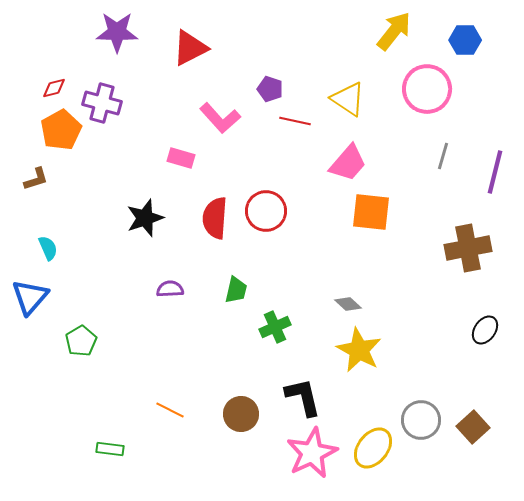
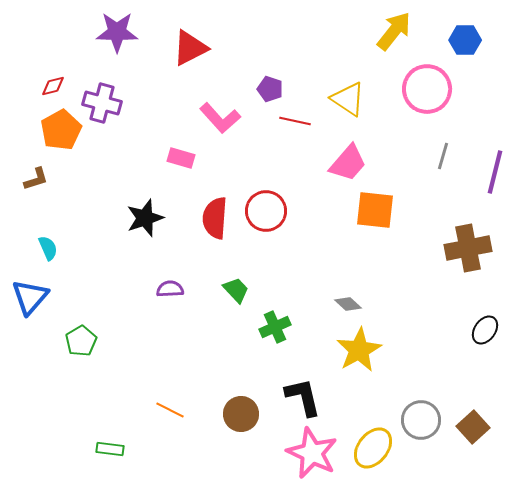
red diamond: moved 1 px left, 2 px up
orange square: moved 4 px right, 2 px up
green trapezoid: rotated 56 degrees counterclockwise
yellow star: rotated 15 degrees clockwise
pink star: rotated 21 degrees counterclockwise
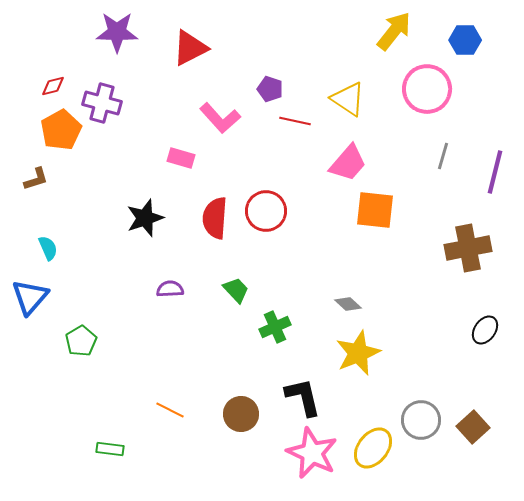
yellow star: moved 1 px left, 3 px down; rotated 6 degrees clockwise
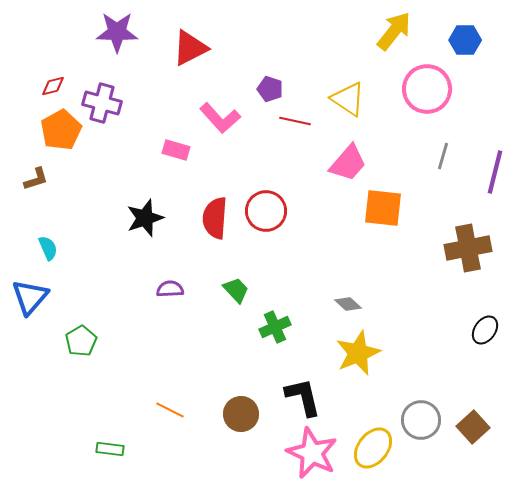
pink rectangle: moved 5 px left, 8 px up
orange square: moved 8 px right, 2 px up
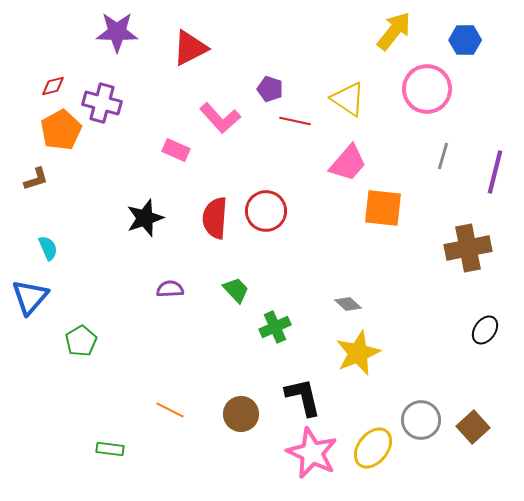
pink rectangle: rotated 8 degrees clockwise
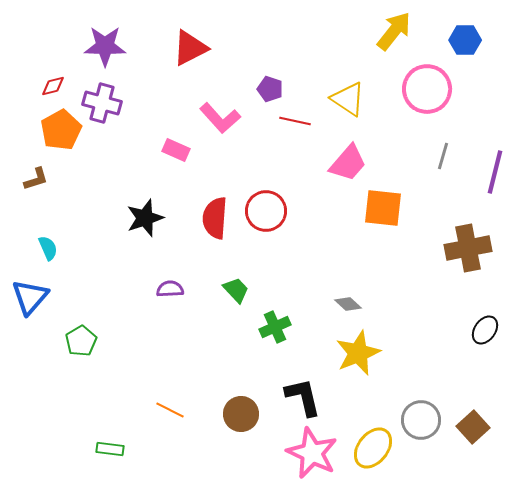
purple star: moved 12 px left, 14 px down
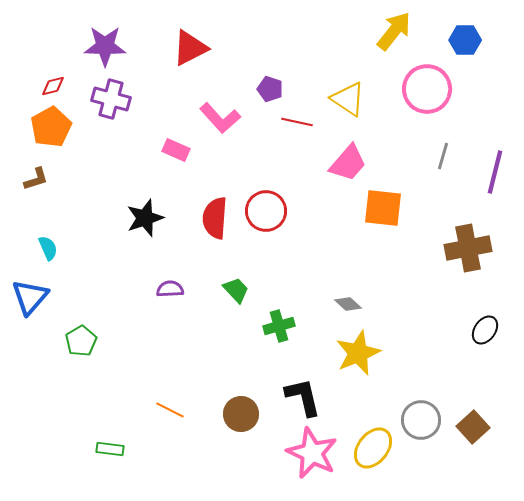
purple cross: moved 9 px right, 4 px up
red line: moved 2 px right, 1 px down
orange pentagon: moved 10 px left, 3 px up
green cross: moved 4 px right, 1 px up; rotated 8 degrees clockwise
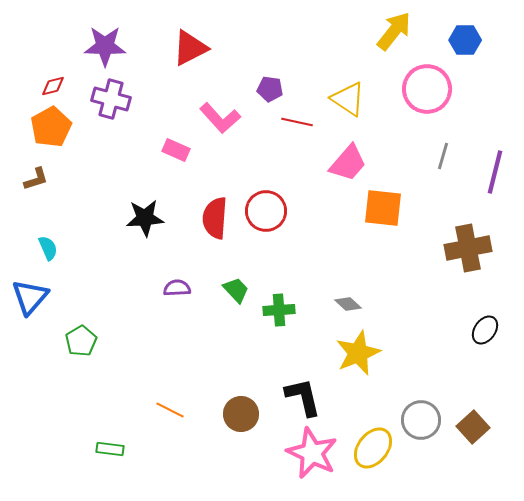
purple pentagon: rotated 10 degrees counterclockwise
black star: rotated 15 degrees clockwise
purple semicircle: moved 7 px right, 1 px up
green cross: moved 16 px up; rotated 12 degrees clockwise
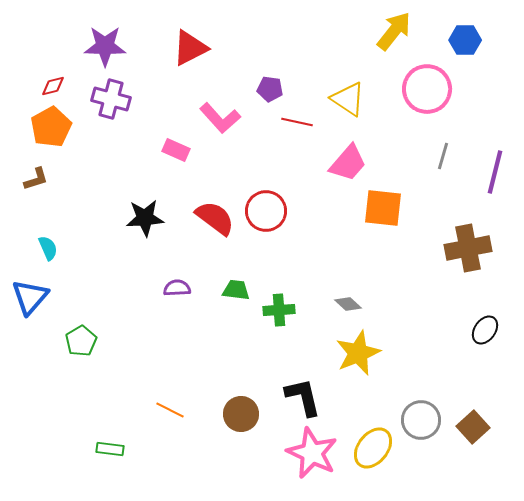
red semicircle: rotated 123 degrees clockwise
green trapezoid: rotated 40 degrees counterclockwise
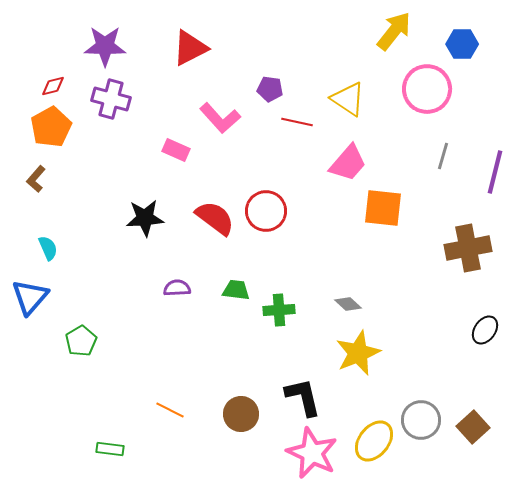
blue hexagon: moved 3 px left, 4 px down
brown L-shape: rotated 148 degrees clockwise
yellow ellipse: moved 1 px right, 7 px up
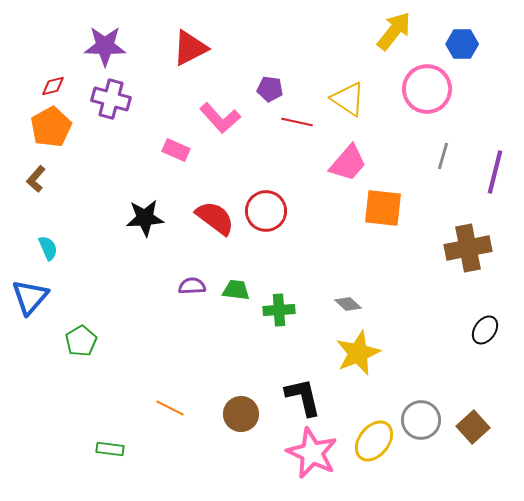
purple semicircle: moved 15 px right, 2 px up
orange line: moved 2 px up
